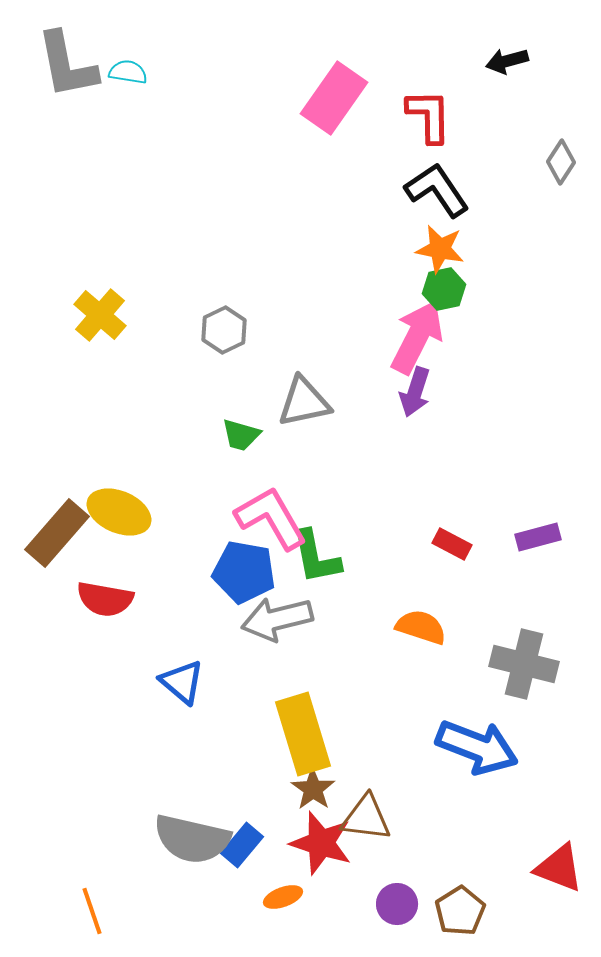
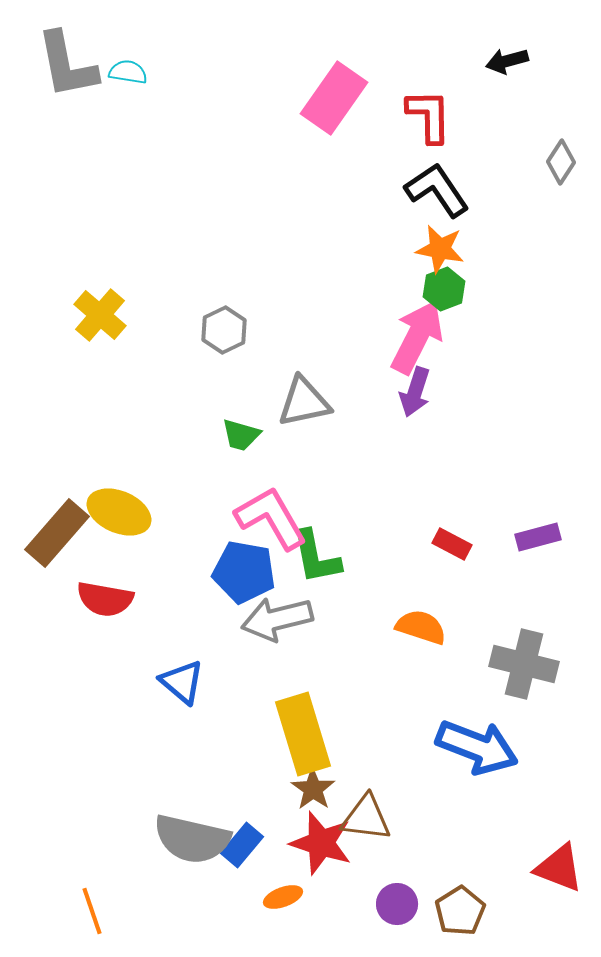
green hexagon: rotated 9 degrees counterclockwise
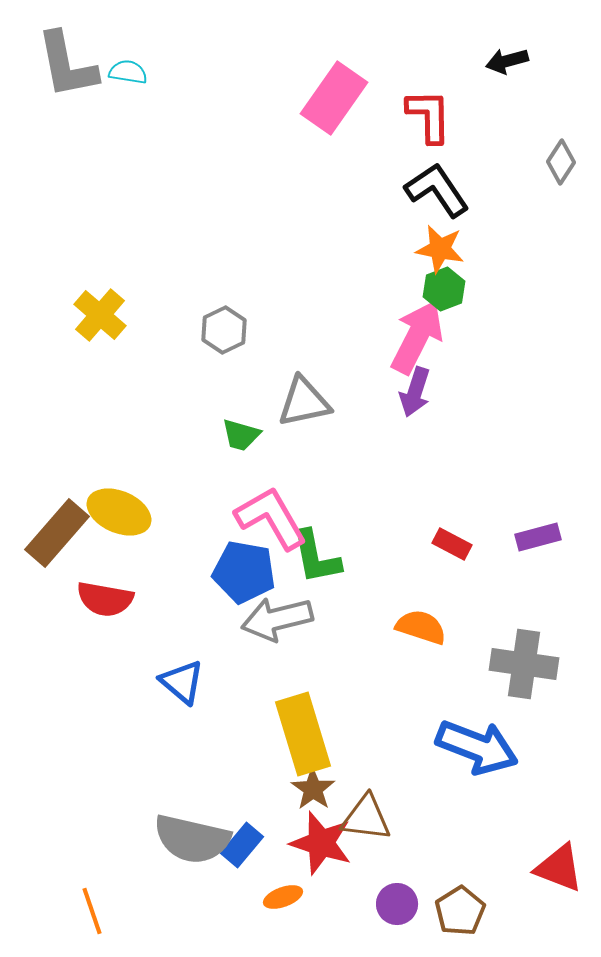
gray cross: rotated 6 degrees counterclockwise
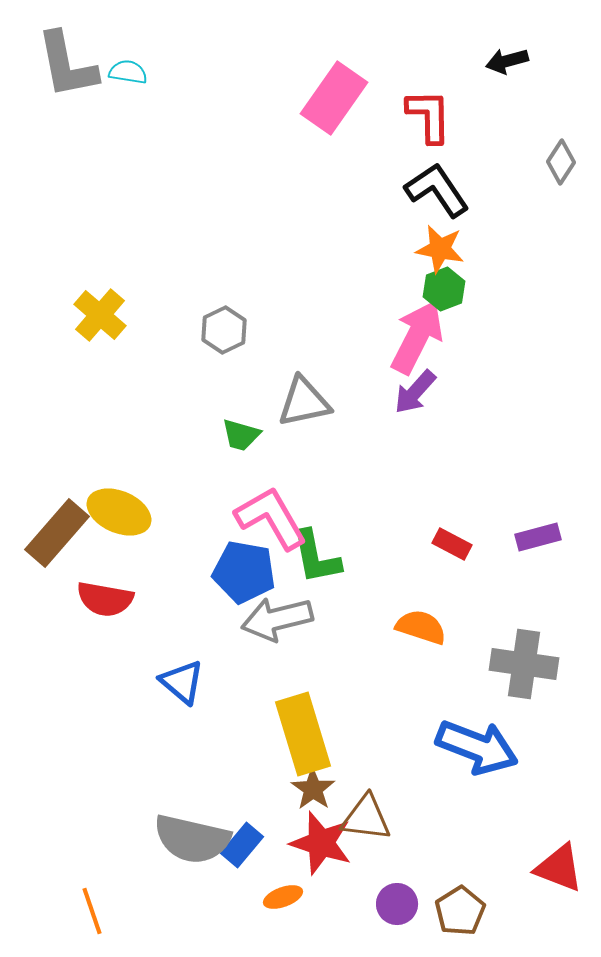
purple arrow: rotated 24 degrees clockwise
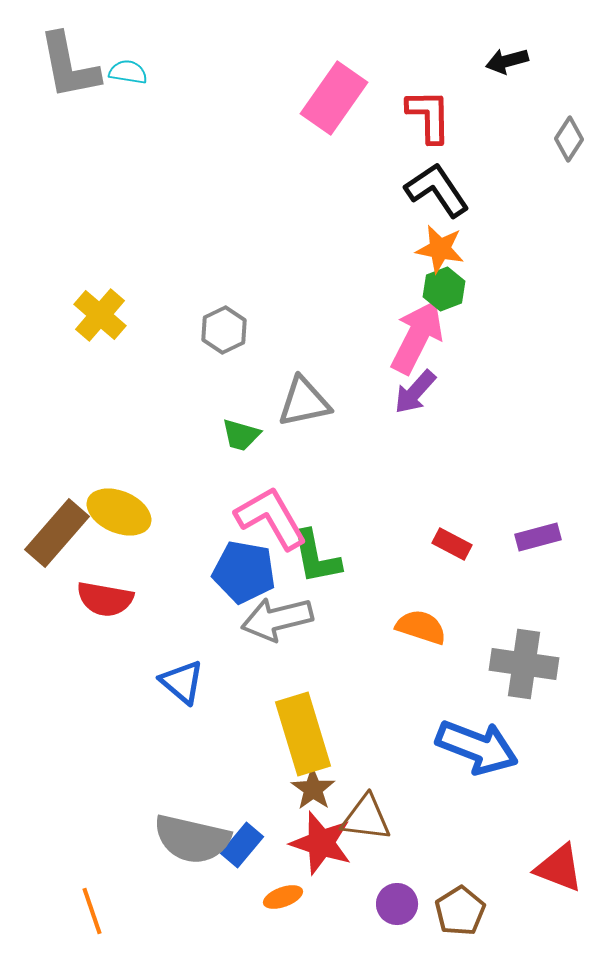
gray L-shape: moved 2 px right, 1 px down
gray diamond: moved 8 px right, 23 px up
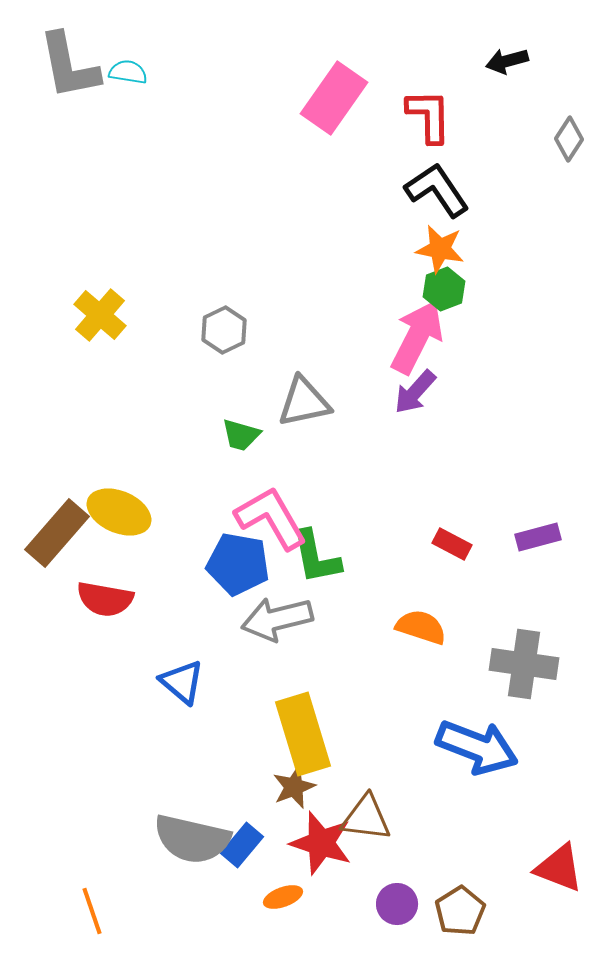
blue pentagon: moved 6 px left, 8 px up
brown star: moved 19 px left, 2 px up; rotated 15 degrees clockwise
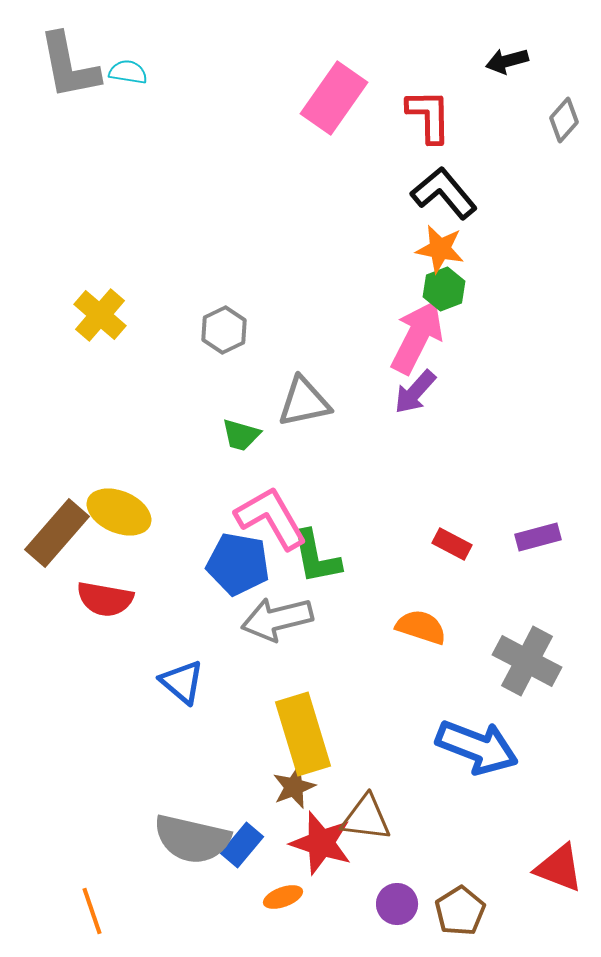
gray diamond: moved 5 px left, 19 px up; rotated 9 degrees clockwise
black L-shape: moved 7 px right, 3 px down; rotated 6 degrees counterclockwise
gray cross: moved 3 px right, 3 px up; rotated 20 degrees clockwise
